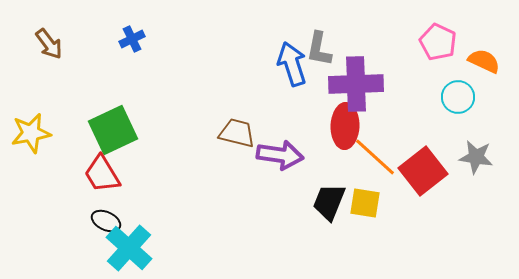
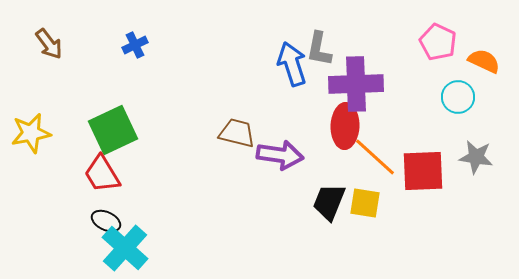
blue cross: moved 3 px right, 6 px down
red square: rotated 36 degrees clockwise
cyan cross: moved 4 px left
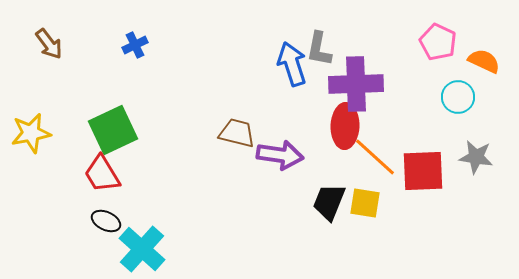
cyan cross: moved 17 px right, 1 px down
